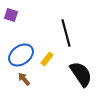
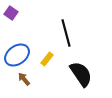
purple square: moved 2 px up; rotated 16 degrees clockwise
blue ellipse: moved 4 px left
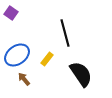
black line: moved 1 px left
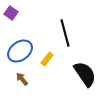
blue ellipse: moved 3 px right, 4 px up
black semicircle: moved 4 px right
brown arrow: moved 2 px left
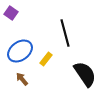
yellow rectangle: moved 1 px left
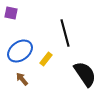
purple square: rotated 24 degrees counterclockwise
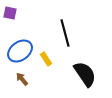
purple square: moved 1 px left
yellow rectangle: rotated 72 degrees counterclockwise
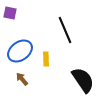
black line: moved 3 px up; rotated 8 degrees counterclockwise
yellow rectangle: rotated 32 degrees clockwise
black semicircle: moved 2 px left, 6 px down
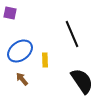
black line: moved 7 px right, 4 px down
yellow rectangle: moved 1 px left, 1 px down
black semicircle: moved 1 px left, 1 px down
